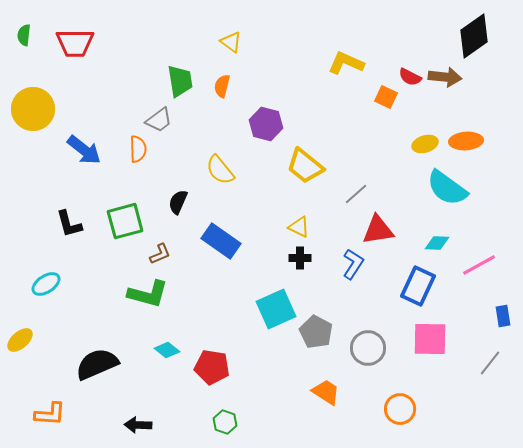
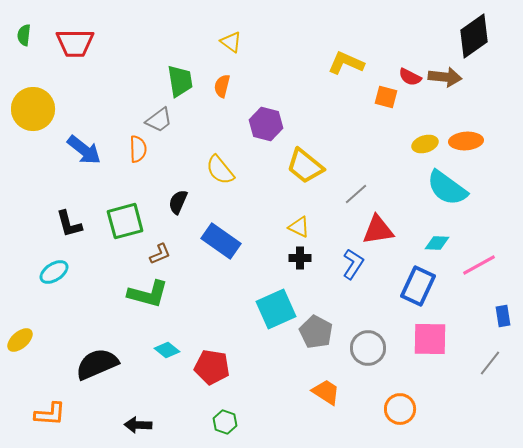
orange square at (386, 97): rotated 10 degrees counterclockwise
cyan ellipse at (46, 284): moved 8 px right, 12 px up
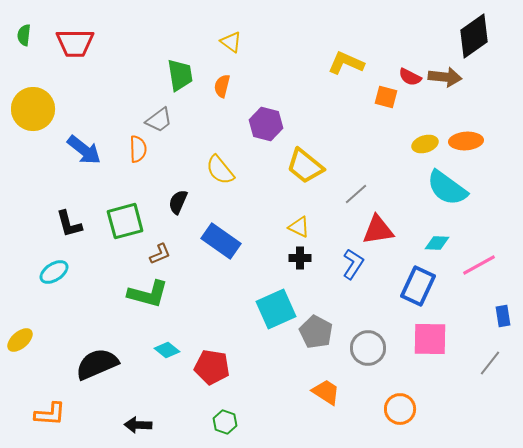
green trapezoid at (180, 81): moved 6 px up
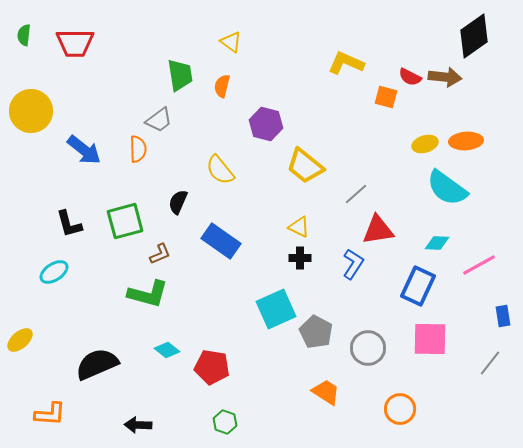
yellow circle at (33, 109): moved 2 px left, 2 px down
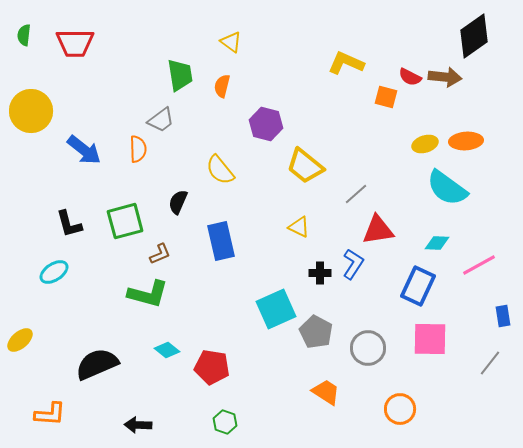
gray trapezoid at (159, 120): moved 2 px right
blue rectangle at (221, 241): rotated 42 degrees clockwise
black cross at (300, 258): moved 20 px right, 15 px down
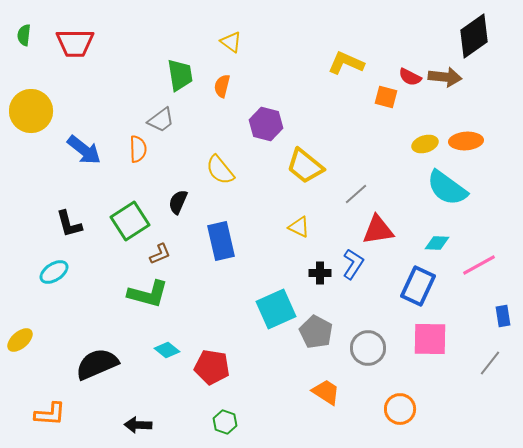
green square at (125, 221): moved 5 px right; rotated 18 degrees counterclockwise
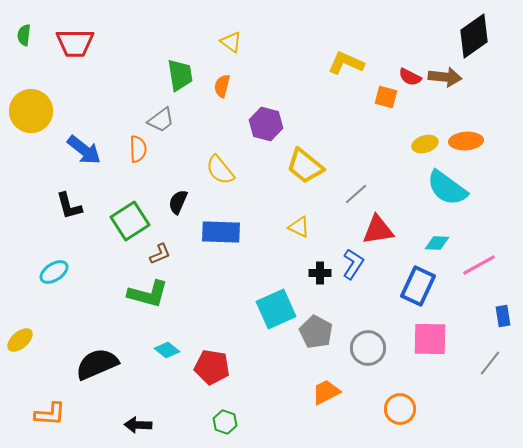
black L-shape at (69, 224): moved 18 px up
blue rectangle at (221, 241): moved 9 px up; rotated 75 degrees counterclockwise
orange trapezoid at (326, 392): rotated 60 degrees counterclockwise
